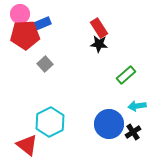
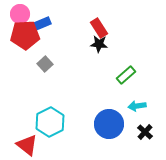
black cross: moved 12 px right; rotated 14 degrees counterclockwise
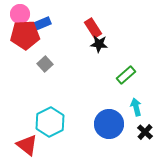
red rectangle: moved 6 px left
cyan arrow: moved 1 px left, 1 px down; rotated 84 degrees clockwise
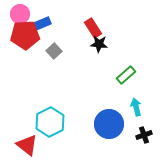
gray square: moved 9 px right, 13 px up
black cross: moved 1 px left, 3 px down; rotated 28 degrees clockwise
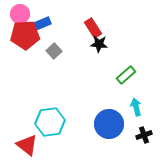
cyan hexagon: rotated 20 degrees clockwise
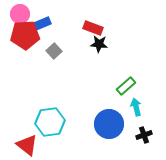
red rectangle: rotated 36 degrees counterclockwise
green rectangle: moved 11 px down
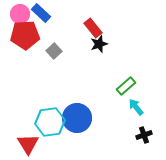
blue rectangle: moved 11 px up; rotated 66 degrees clockwise
red rectangle: rotated 30 degrees clockwise
black star: rotated 24 degrees counterclockwise
cyan arrow: rotated 24 degrees counterclockwise
blue circle: moved 32 px left, 6 px up
red triangle: moved 1 px right, 1 px up; rotated 20 degrees clockwise
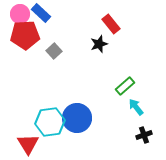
red rectangle: moved 18 px right, 4 px up
green rectangle: moved 1 px left
